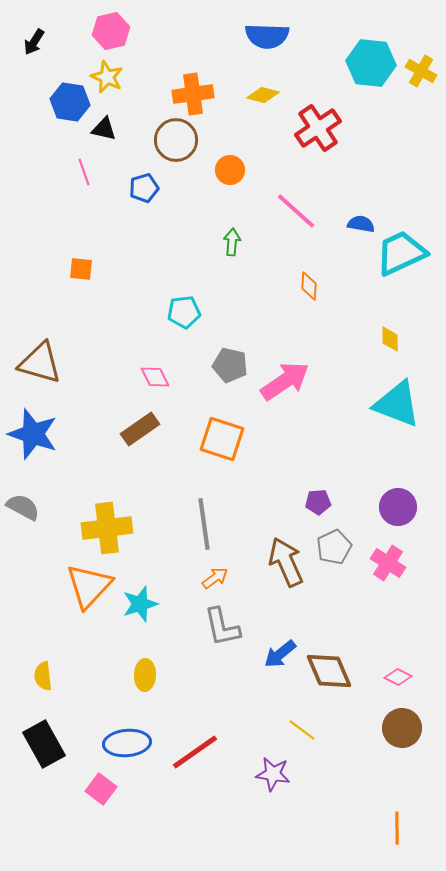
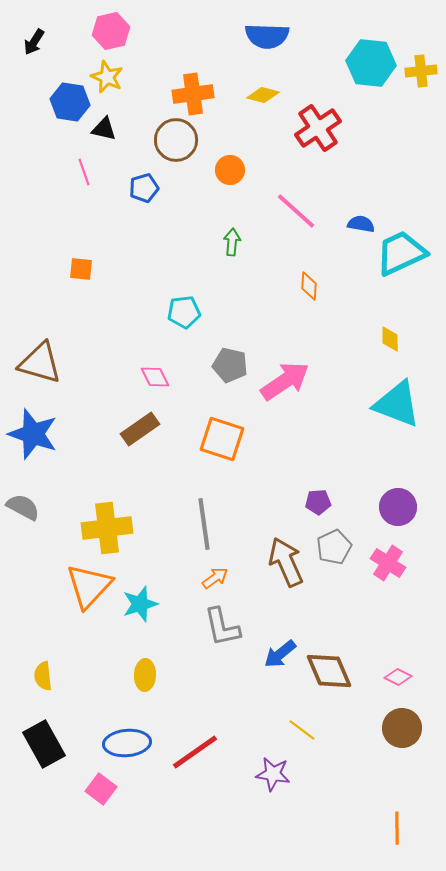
yellow cross at (421, 71): rotated 36 degrees counterclockwise
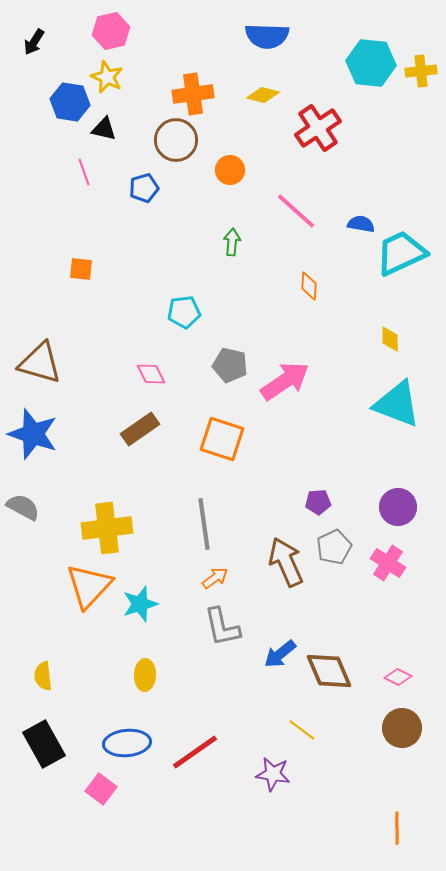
pink diamond at (155, 377): moved 4 px left, 3 px up
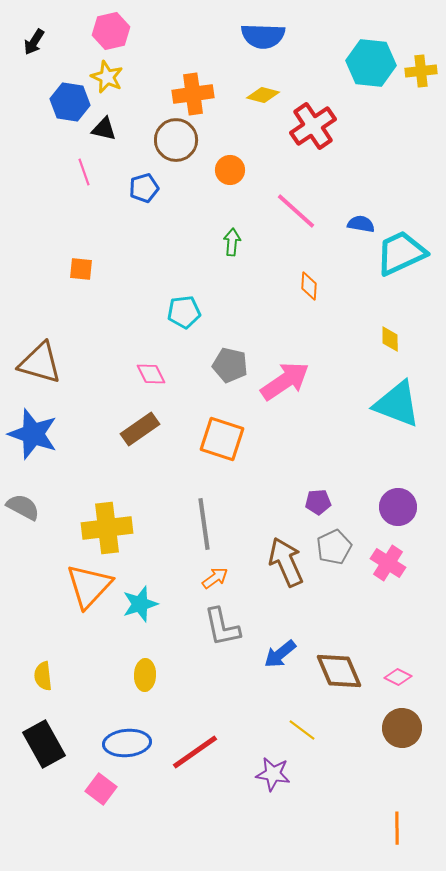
blue semicircle at (267, 36): moved 4 px left
red cross at (318, 128): moved 5 px left, 2 px up
brown diamond at (329, 671): moved 10 px right
